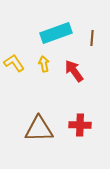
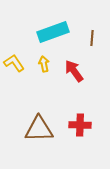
cyan rectangle: moved 3 px left, 1 px up
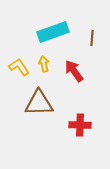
yellow L-shape: moved 5 px right, 4 px down
brown triangle: moved 26 px up
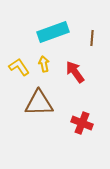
red arrow: moved 1 px right, 1 px down
red cross: moved 2 px right, 2 px up; rotated 20 degrees clockwise
